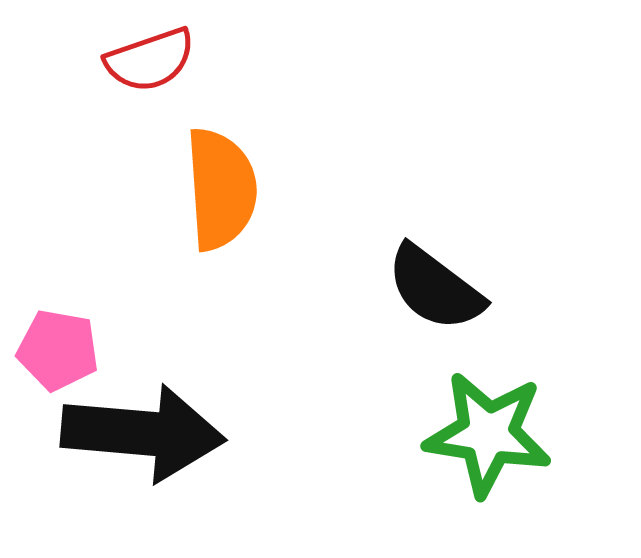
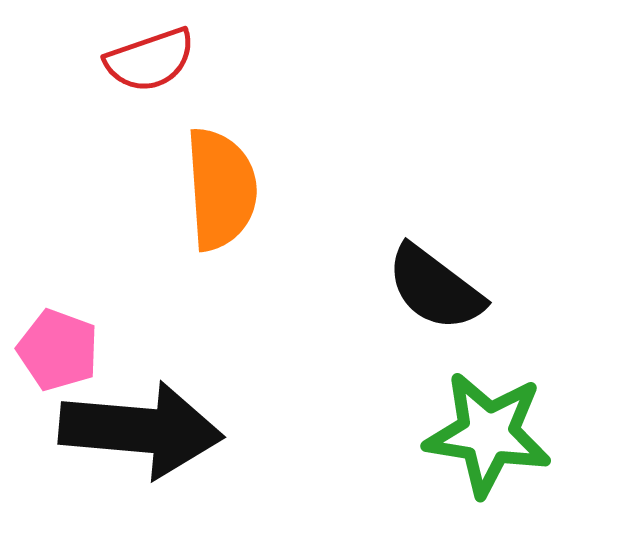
pink pentagon: rotated 10 degrees clockwise
black arrow: moved 2 px left, 3 px up
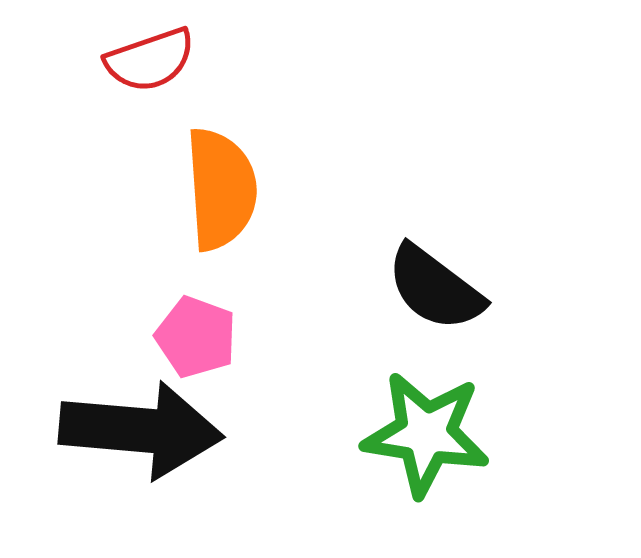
pink pentagon: moved 138 px right, 13 px up
green star: moved 62 px left
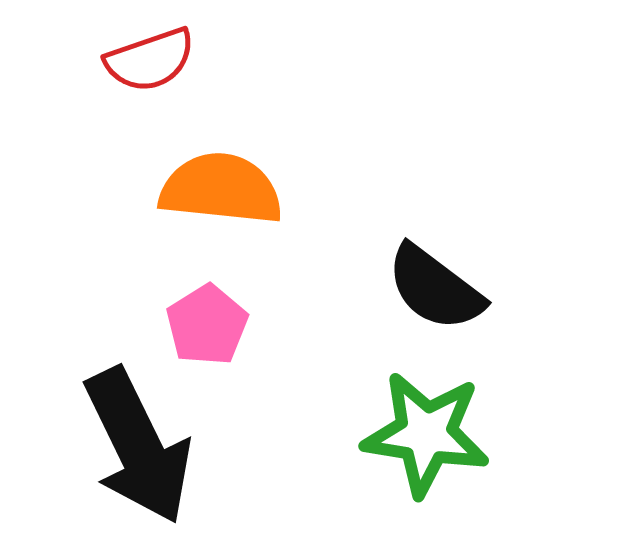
orange semicircle: rotated 80 degrees counterclockwise
pink pentagon: moved 11 px right, 12 px up; rotated 20 degrees clockwise
black arrow: moved 3 px left, 16 px down; rotated 59 degrees clockwise
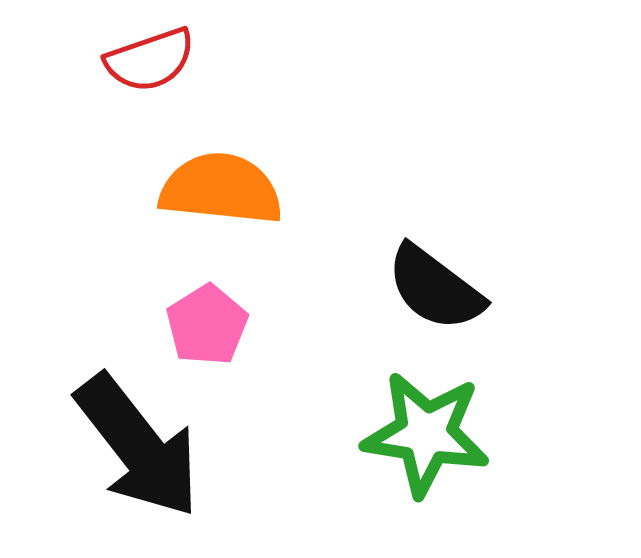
black arrow: rotated 12 degrees counterclockwise
